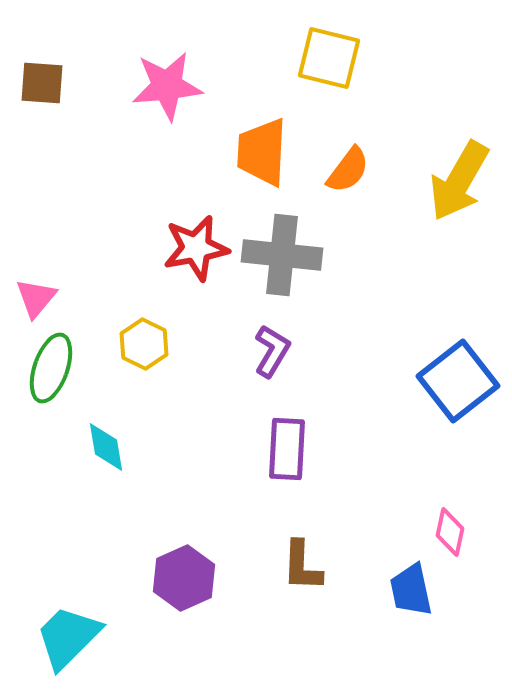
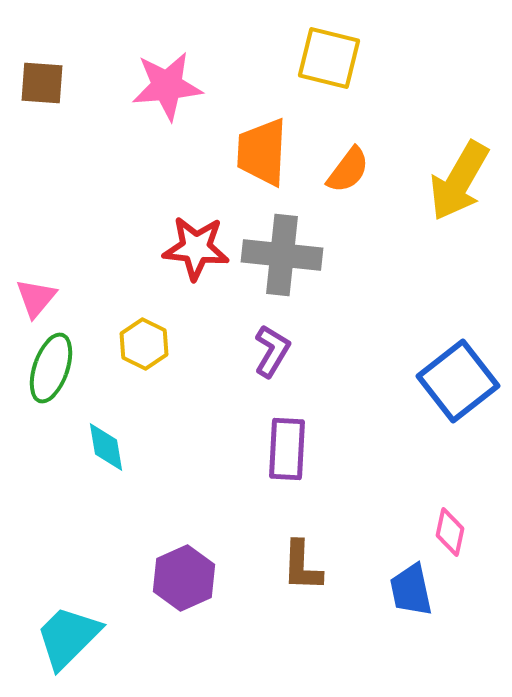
red star: rotated 16 degrees clockwise
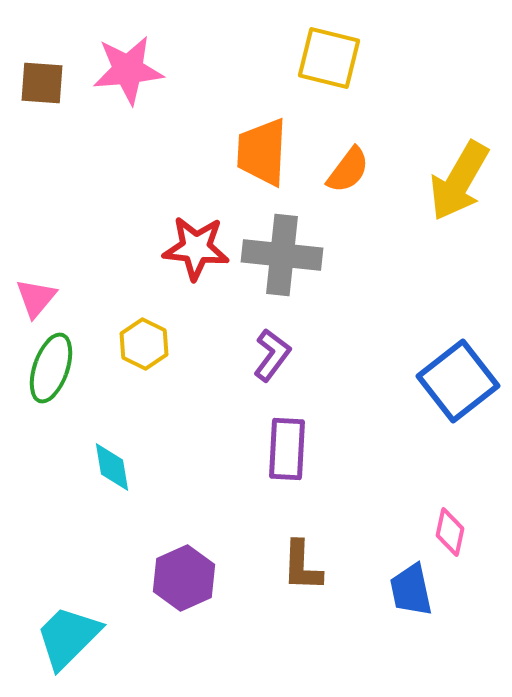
pink star: moved 39 px left, 16 px up
purple L-shape: moved 4 px down; rotated 6 degrees clockwise
cyan diamond: moved 6 px right, 20 px down
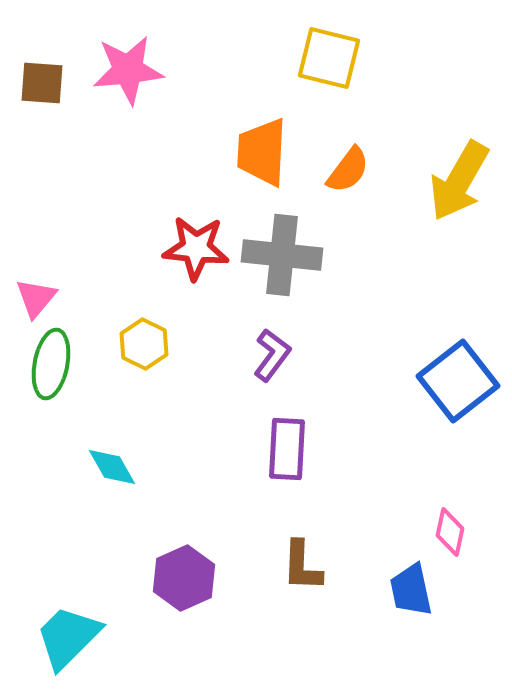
green ellipse: moved 4 px up; rotated 8 degrees counterclockwise
cyan diamond: rotated 20 degrees counterclockwise
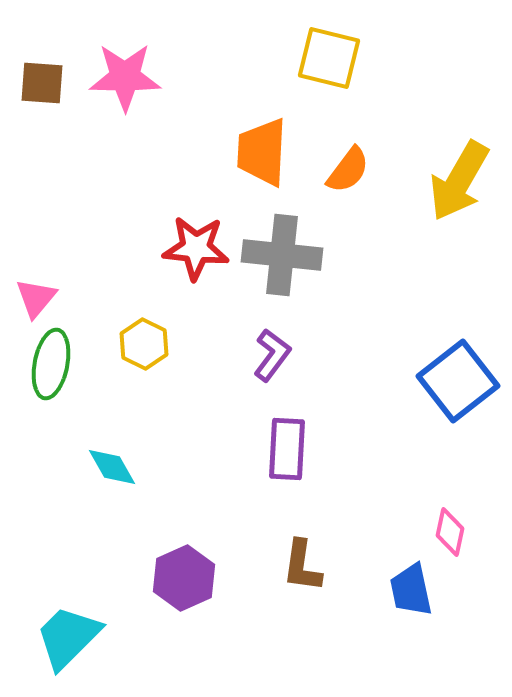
pink star: moved 3 px left, 7 px down; rotated 6 degrees clockwise
brown L-shape: rotated 6 degrees clockwise
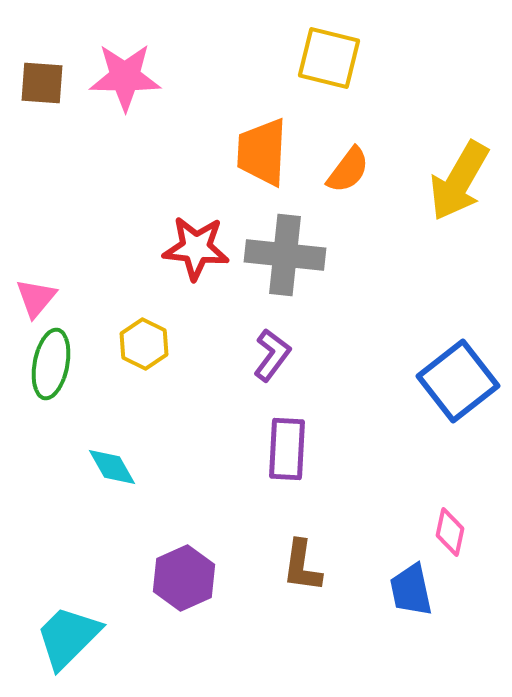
gray cross: moved 3 px right
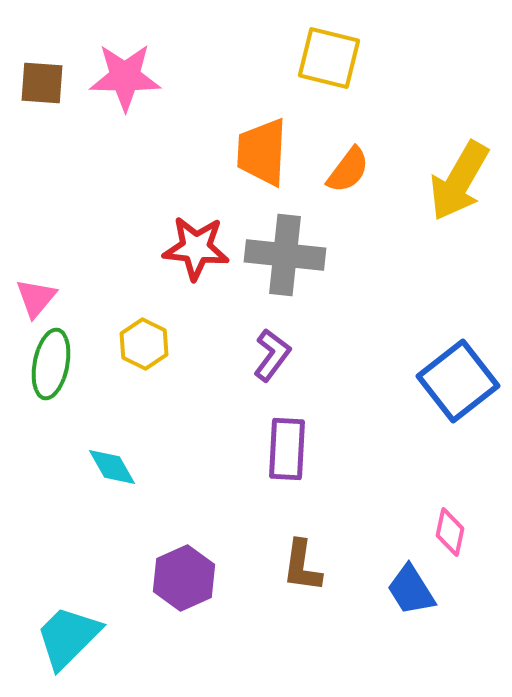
blue trapezoid: rotated 20 degrees counterclockwise
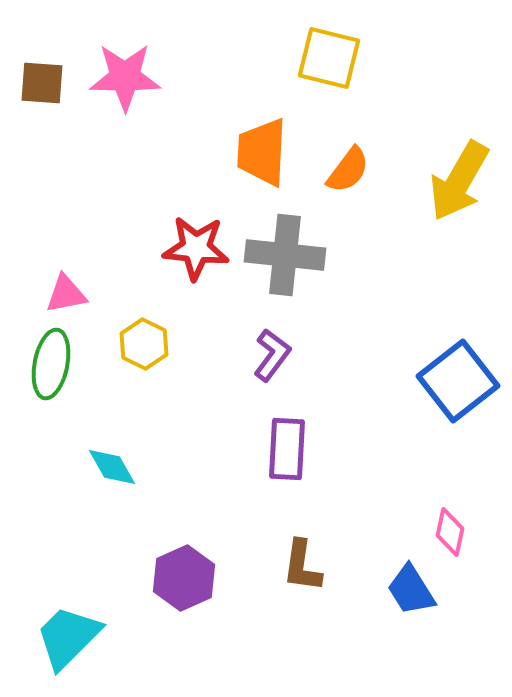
pink triangle: moved 30 px right, 4 px up; rotated 39 degrees clockwise
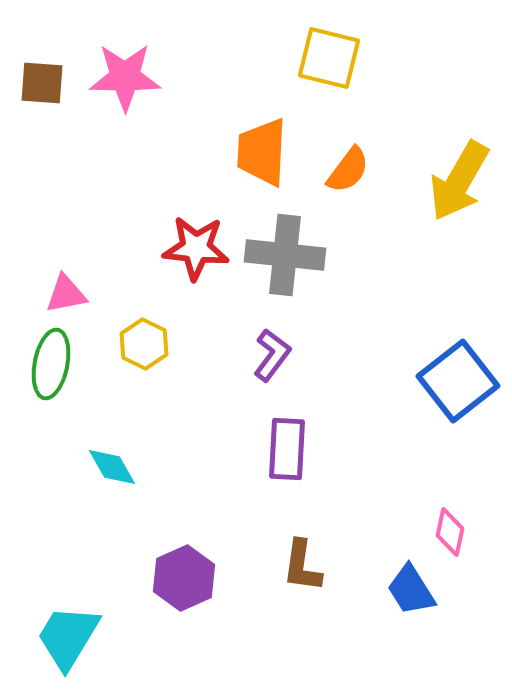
cyan trapezoid: rotated 14 degrees counterclockwise
